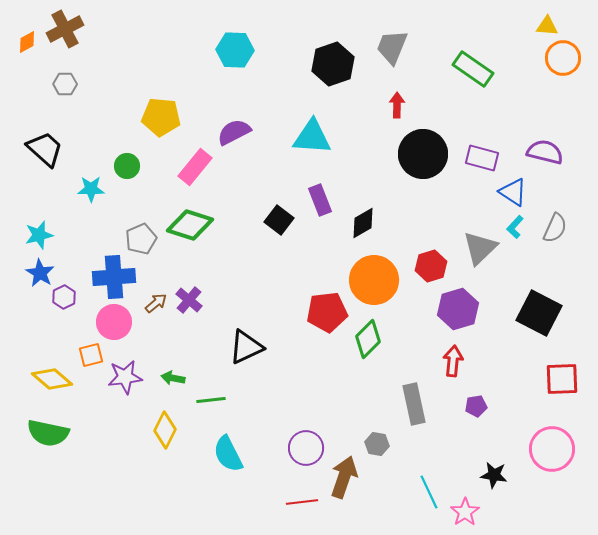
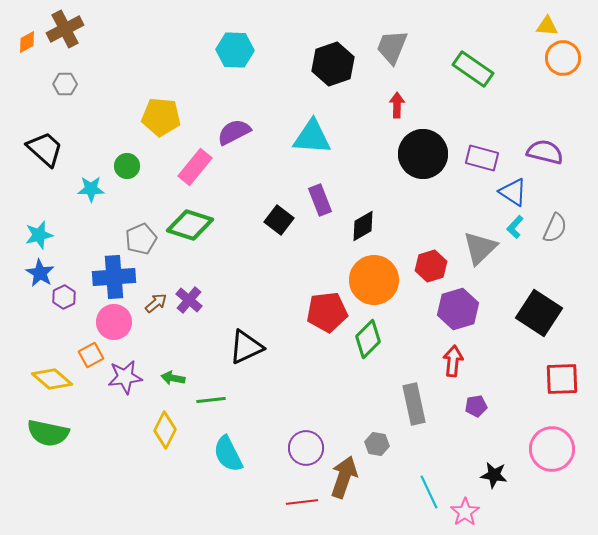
black diamond at (363, 223): moved 3 px down
black square at (539, 313): rotated 6 degrees clockwise
orange square at (91, 355): rotated 15 degrees counterclockwise
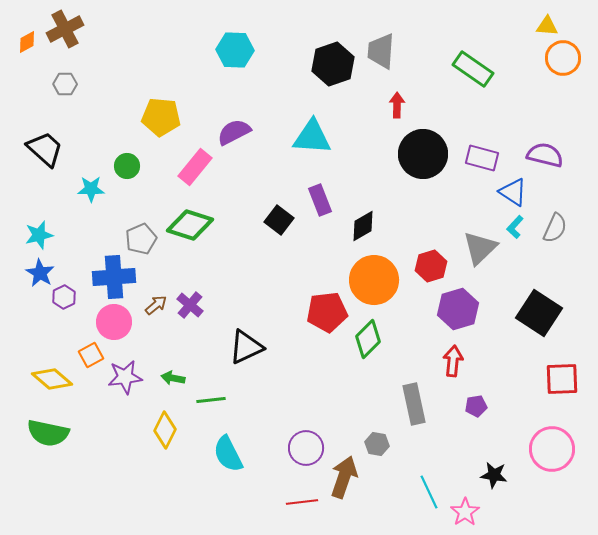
gray trapezoid at (392, 47): moved 11 px left, 4 px down; rotated 18 degrees counterclockwise
purple semicircle at (545, 152): moved 3 px down
purple cross at (189, 300): moved 1 px right, 5 px down
brown arrow at (156, 303): moved 2 px down
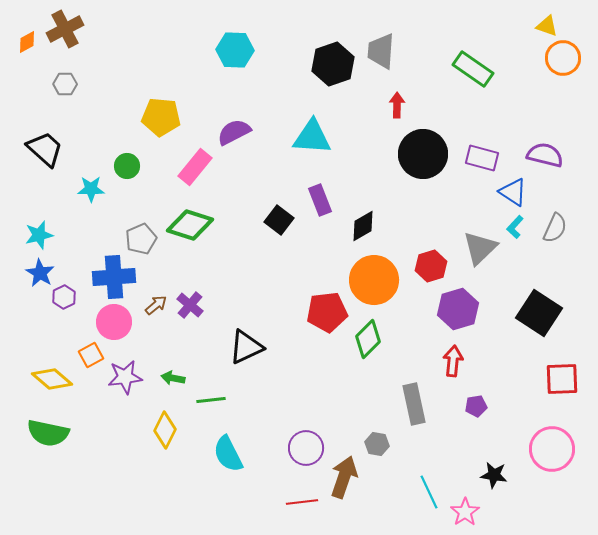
yellow triangle at (547, 26): rotated 15 degrees clockwise
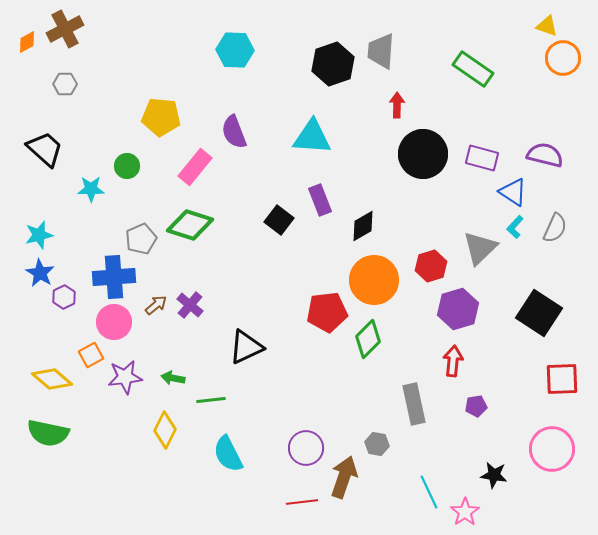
purple semicircle at (234, 132): rotated 84 degrees counterclockwise
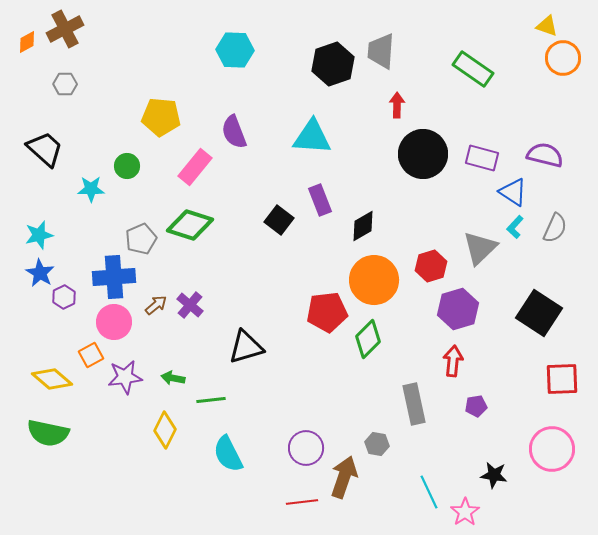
black triangle at (246, 347): rotated 9 degrees clockwise
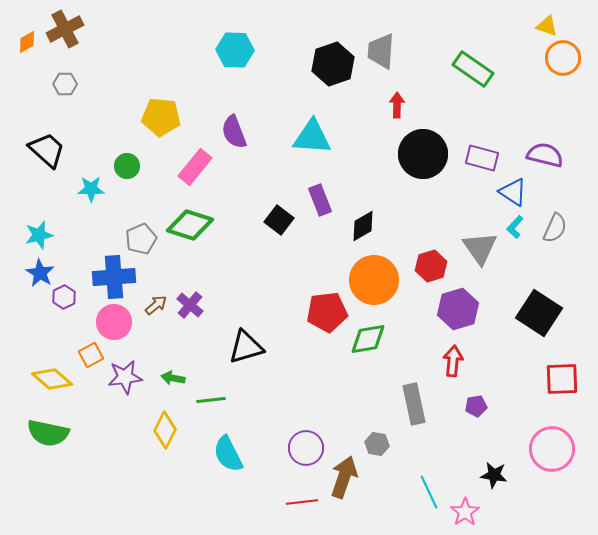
black trapezoid at (45, 149): moved 2 px right, 1 px down
gray triangle at (480, 248): rotated 21 degrees counterclockwise
green diamond at (368, 339): rotated 36 degrees clockwise
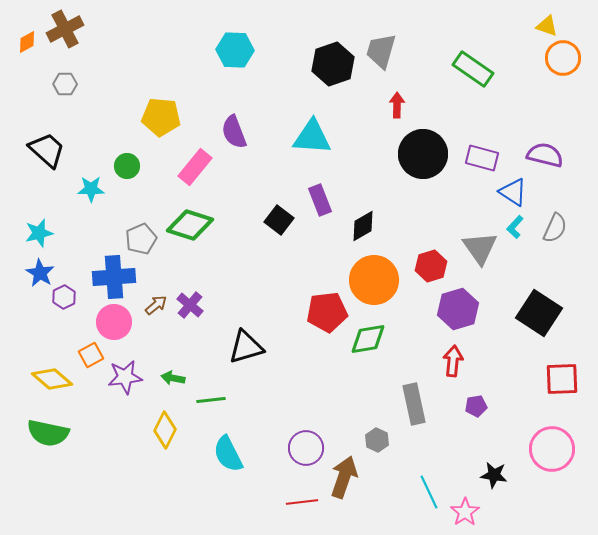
gray trapezoid at (381, 51): rotated 12 degrees clockwise
cyan star at (39, 235): moved 2 px up
gray hexagon at (377, 444): moved 4 px up; rotated 15 degrees clockwise
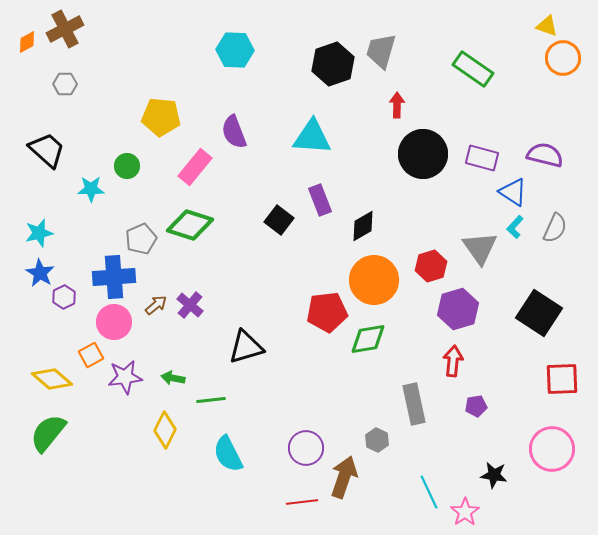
green semicircle at (48, 433): rotated 117 degrees clockwise
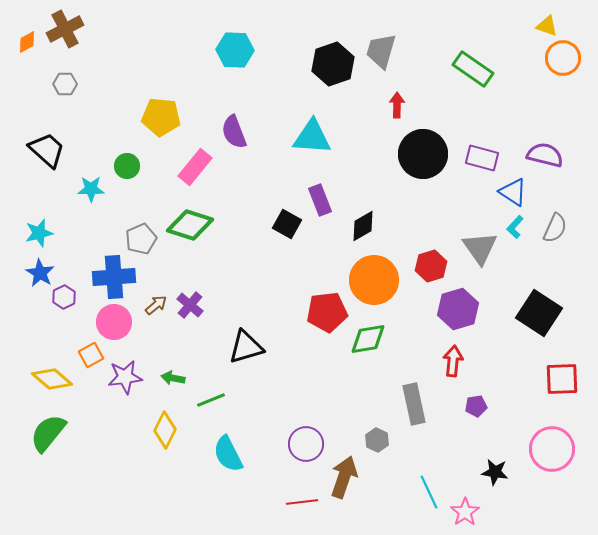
black square at (279, 220): moved 8 px right, 4 px down; rotated 8 degrees counterclockwise
green line at (211, 400): rotated 16 degrees counterclockwise
purple circle at (306, 448): moved 4 px up
black star at (494, 475): moved 1 px right, 3 px up
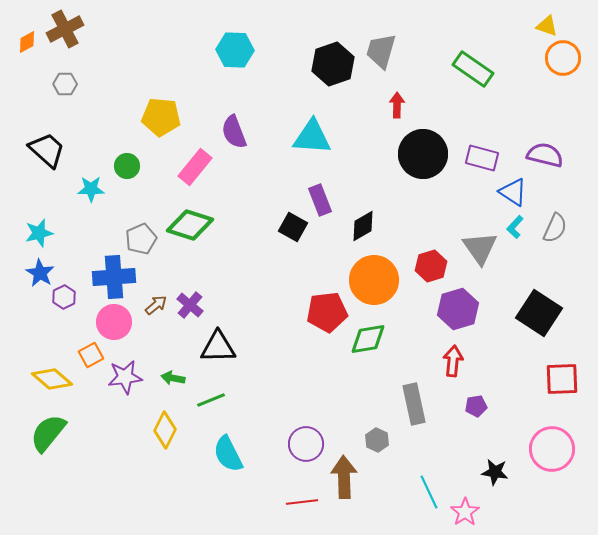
black square at (287, 224): moved 6 px right, 3 px down
black triangle at (246, 347): moved 28 px left; rotated 15 degrees clockwise
brown arrow at (344, 477): rotated 21 degrees counterclockwise
